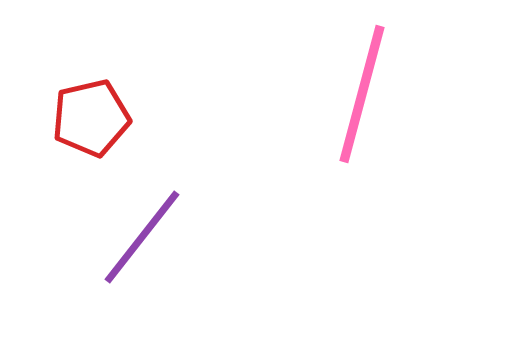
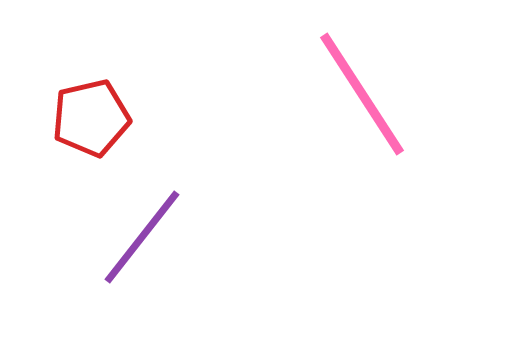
pink line: rotated 48 degrees counterclockwise
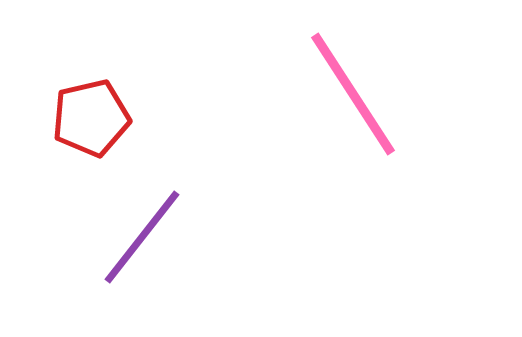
pink line: moved 9 px left
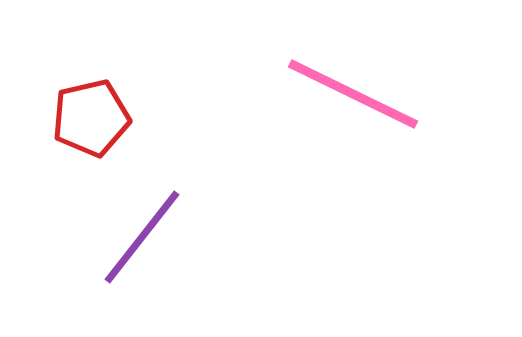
pink line: rotated 31 degrees counterclockwise
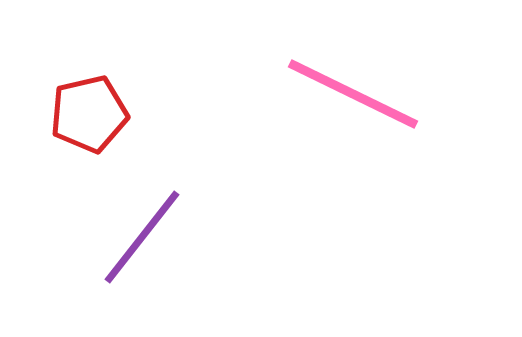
red pentagon: moved 2 px left, 4 px up
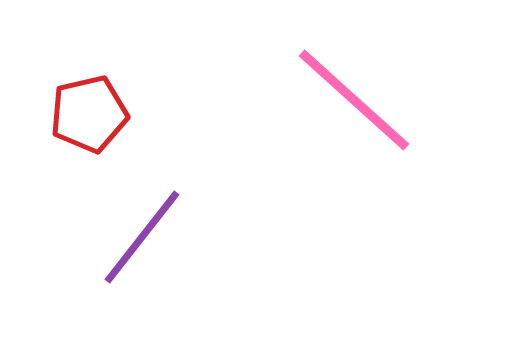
pink line: moved 1 px right, 6 px down; rotated 16 degrees clockwise
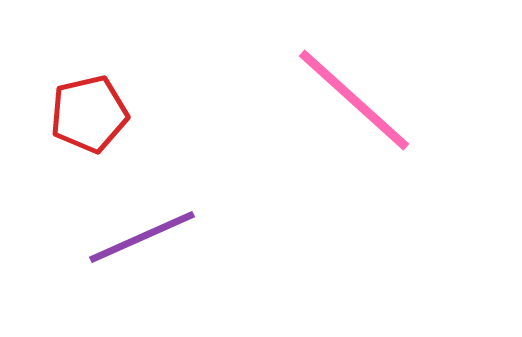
purple line: rotated 28 degrees clockwise
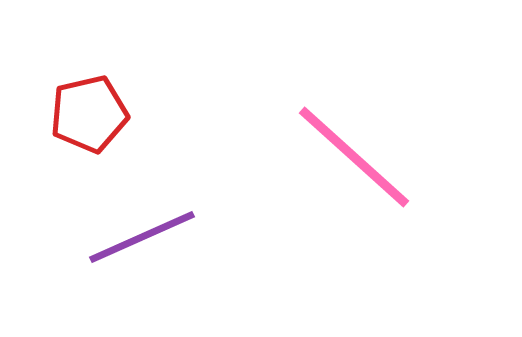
pink line: moved 57 px down
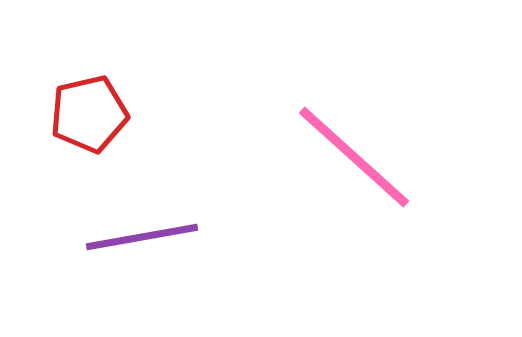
purple line: rotated 14 degrees clockwise
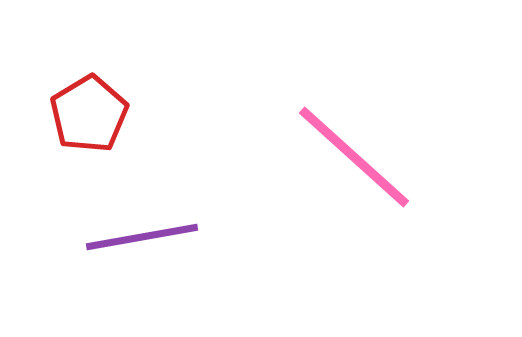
red pentagon: rotated 18 degrees counterclockwise
